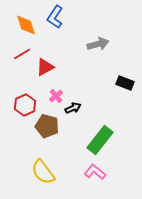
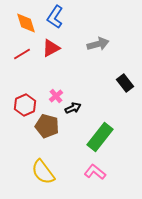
orange diamond: moved 2 px up
red triangle: moved 6 px right, 19 px up
black rectangle: rotated 30 degrees clockwise
green rectangle: moved 3 px up
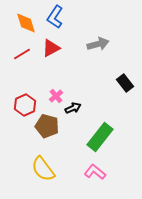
yellow semicircle: moved 3 px up
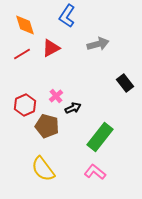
blue L-shape: moved 12 px right, 1 px up
orange diamond: moved 1 px left, 2 px down
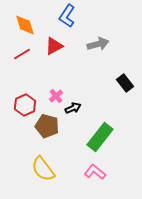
red triangle: moved 3 px right, 2 px up
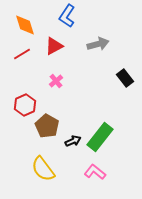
black rectangle: moved 5 px up
pink cross: moved 15 px up
black arrow: moved 33 px down
brown pentagon: rotated 15 degrees clockwise
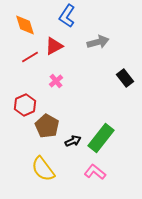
gray arrow: moved 2 px up
red line: moved 8 px right, 3 px down
green rectangle: moved 1 px right, 1 px down
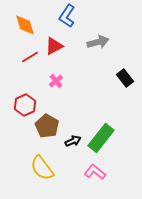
yellow semicircle: moved 1 px left, 1 px up
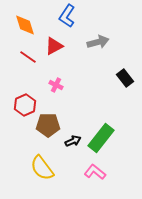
red line: moved 2 px left; rotated 66 degrees clockwise
pink cross: moved 4 px down; rotated 24 degrees counterclockwise
brown pentagon: moved 1 px right, 1 px up; rotated 30 degrees counterclockwise
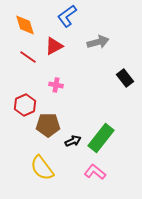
blue L-shape: rotated 20 degrees clockwise
pink cross: rotated 16 degrees counterclockwise
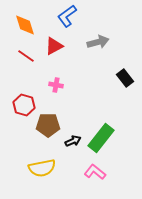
red line: moved 2 px left, 1 px up
red hexagon: moved 1 px left; rotated 20 degrees counterclockwise
yellow semicircle: rotated 64 degrees counterclockwise
